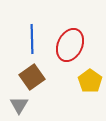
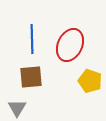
brown square: moved 1 px left; rotated 30 degrees clockwise
yellow pentagon: rotated 15 degrees counterclockwise
gray triangle: moved 2 px left, 3 px down
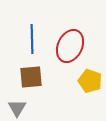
red ellipse: moved 1 px down
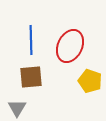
blue line: moved 1 px left, 1 px down
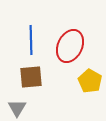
yellow pentagon: rotated 10 degrees clockwise
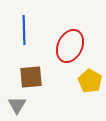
blue line: moved 7 px left, 10 px up
gray triangle: moved 3 px up
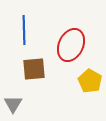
red ellipse: moved 1 px right, 1 px up
brown square: moved 3 px right, 8 px up
gray triangle: moved 4 px left, 1 px up
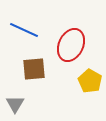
blue line: rotated 64 degrees counterclockwise
gray triangle: moved 2 px right
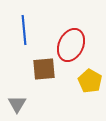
blue line: rotated 60 degrees clockwise
brown square: moved 10 px right
gray triangle: moved 2 px right
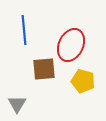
yellow pentagon: moved 7 px left; rotated 15 degrees counterclockwise
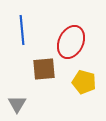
blue line: moved 2 px left
red ellipse: moved 3 px up
yellow pentagon: moved 1 px right, 1 px down
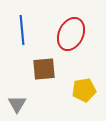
red ellipse: moved 8 px up
yellow pentagon: moved 8 px down; rotated 25 degrees counterclockwise
